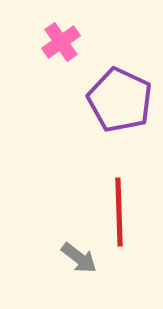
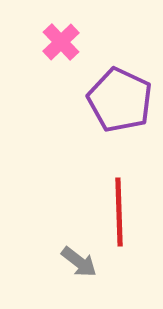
pink cross: rotated 9 degrees counterclockwise
gray arrow: moved 4 px down
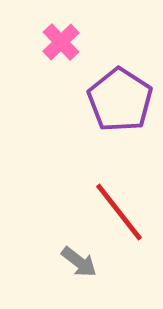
purple pentagon: rotated 8 degrees clockwise
red line: rotated 36 degrees counterclockwise
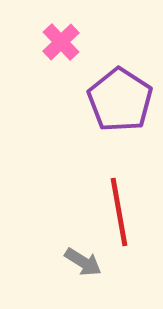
red line: rotated 28 degrees clockwise
gray arrow: moved 4 px right; rotated 6 degrees counterclockwise
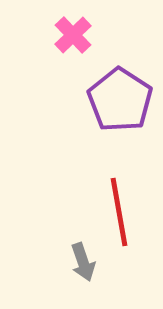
pink cross: moved 12 px right, 7 px up
gray arrow: rotated 39 degrees clockwise
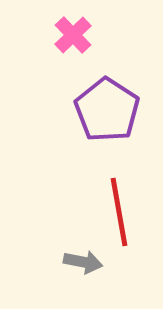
purple pentagon: moved 13 px left, 10 px down
gray arrow: rotated 60 degrees counterclockwise
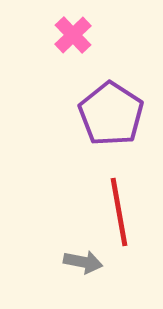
purple pentagon: moved 4 px right, 4 px down
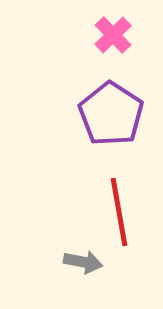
pink cross: moved 40 px right
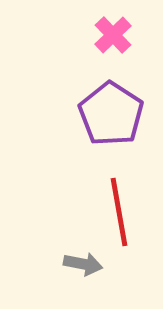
gray arrow: moved 2 px down
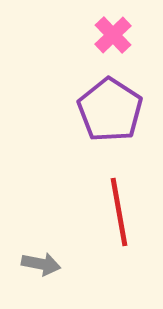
purple pentagon: moved 1 px left, 4 px up
gray arrow: moved 42 px left
